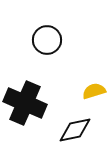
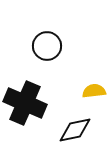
black circle: moved 6 px down
yellow semicircle: rotated 10 degrees clockwise
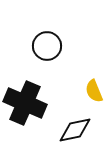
yellow semicircle: rotated 105 degrees counterclockwise
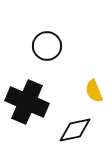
black cross: moved 2 px right, 1 px up
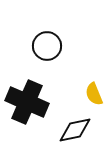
yellow semicircle: moved 3 px down
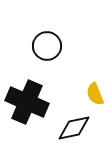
yellow semicircle: moved 1 px right
black diamond: moved 1 px left, 2 px up
